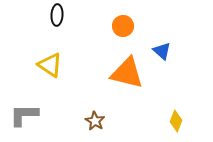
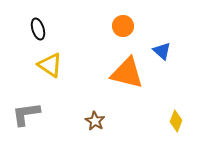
black ellipse: moved 19 px left, 14 px down; rotated 20 degrees counterclockwise
gray L-shape: moved 2 px right, 1 px up; rotated 8 degrees counterclockwise
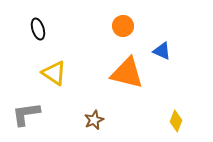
blue triangle: rotated 18 degrees counterclockwise
yellow triangle: moved 4 px right, 8 px down
brown star: moved 1 px left, 1 px up; rotated 18 degrees clockwise
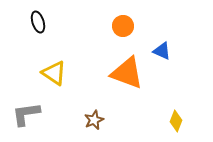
black ellipse: moved 7 px up
orange triangle: rotated 6 degrees clockwise
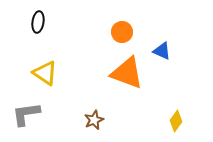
black ellipse: rotated 25 degrees clockwise
orange circle: moved 1 px left, 6 px down
yellow triangle: moved 9 px left
yellow diamond: rotated 15 degrees clockwise
